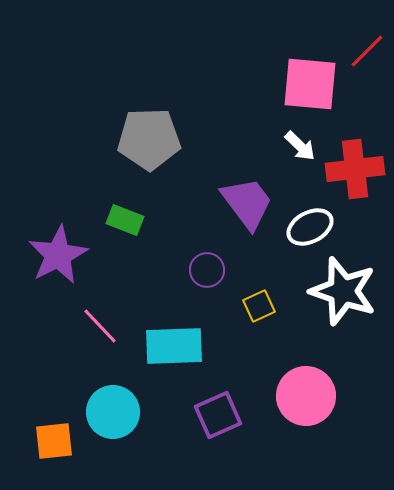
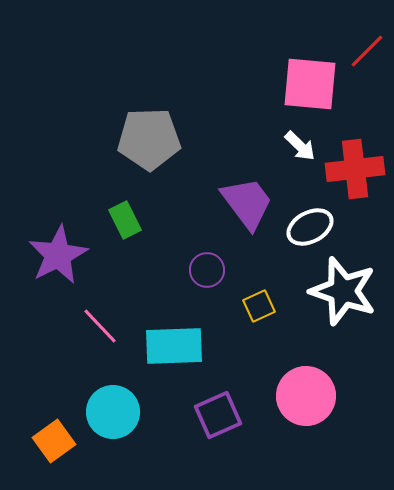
green rectangle: rotated 42 degrees clockwise
orange square: rotated 30 degrees counterclockwise
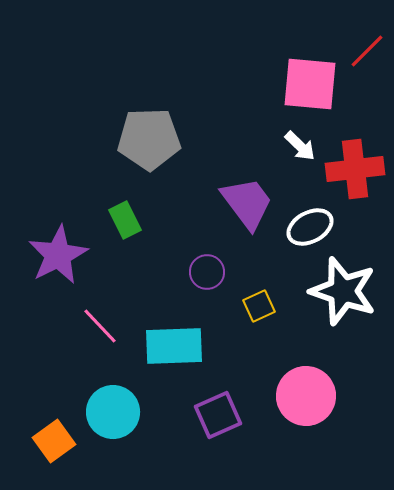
purple circle: moved 2 px down
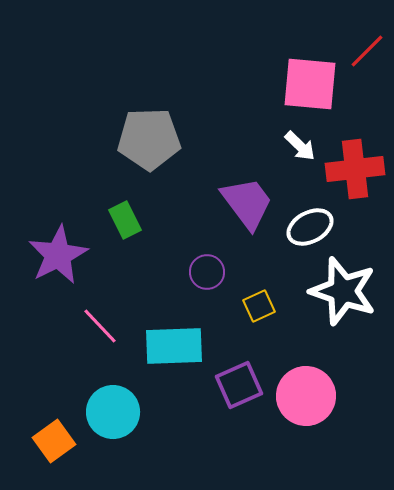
purple square: moved 21 px right, 30 px up
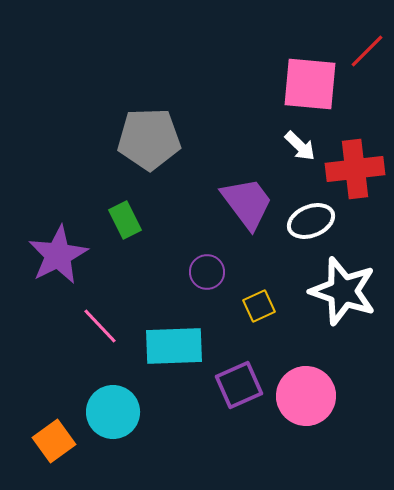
white ellipse: moved 1 px right, 6 px up; rotated 6 degrees clockwise
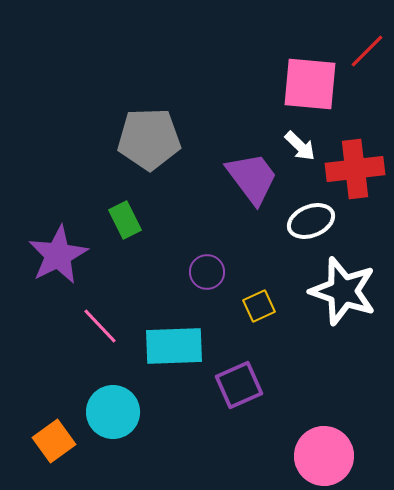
purple trapezoid: moved 5 px right, 25 px up
pink circle: moved 18 px right, 60 px down
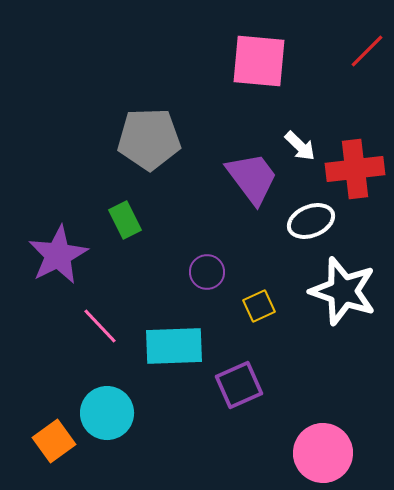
pink square: moved 51 px left, 23 px up
cyan circle: moved 6 px left, 1 px down
pink circle: moved 1 px left, 3 px up
